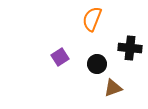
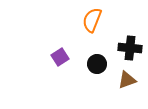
orange semicircle: moved 1 px down
brown triangle: moved 14 px right, 8 px up
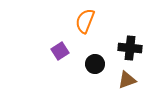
orange semicircle: moved 7 px left, 1 px down
purple square: moved 6 px up
black circle: moved 2 px left
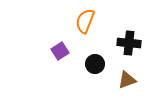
black cross: moved 1 px left, 5 px up
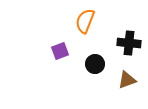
purple square: rotated 12 degrees clockwise
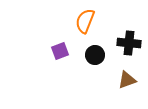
black circle: moved 9 px up
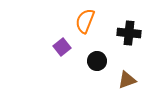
black cross: moved 10 px up
purple square: moved 2 px right, 4 px up; rotated 18 degrees counterclockwise
black circle: moved 2 px right, 6 px down
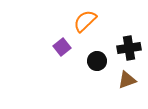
orange semicircle: rotated 25 degrees clockwise
black cross: moved 15 px down; rotated 15 degrees counterclockwise
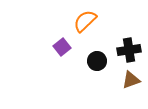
black cross: moved 2 px down
brown triangle: moved 4 px right
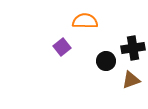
orange semicircle: rotated 45 degrees clockwise
black cross: moved 4 px right, 2 px up
black circle: moved 9 px right
